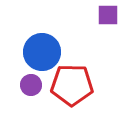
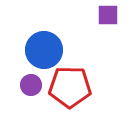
blue circle: moved 2 px right, 2 px up
red pentagon: moved 2 px left, 2 px down
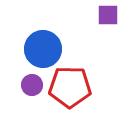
blue circle: moved 1 px left, 1 px up
purple circle: moved 1 px right
